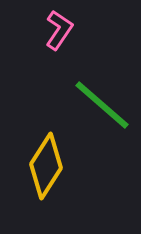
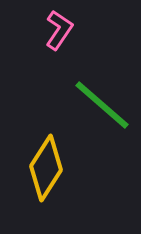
yellow diamond: moved 2 px down
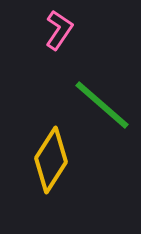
yellow diamond: moved 5 px right, 8 px up
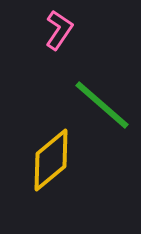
yellow diamond: rotated 18 degrees clockwise
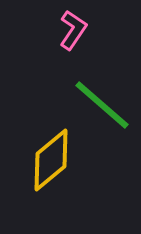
pink L-shape: moved 14 px right
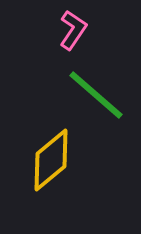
green line: moved 6 px left, 10 px up
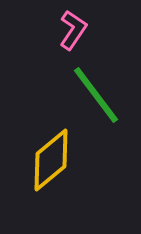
green line: rotated 12 degrees clockwise
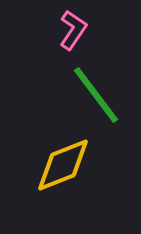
yellow diamond: moved 12 px right, 5 px down; rotated 18 degrees clockwise
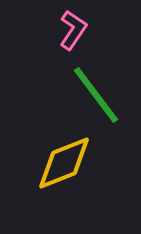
yellow diamond: moved 1 px right, 2 px up
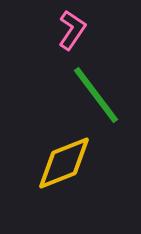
pink L-shape: moved 1 px left
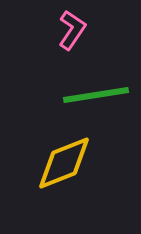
green line: rotated 62 degrees counterclockwise
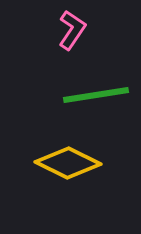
yellow diamond: moved 4 px right; rotated 48 degrees clockwise
